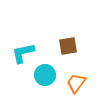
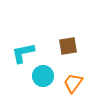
cyan circle: moved 2 px left, 1 px down
orange trapezoid: moved 3 px left
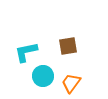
cyan L-shape: moved 3 px right, 1 px up
orange trapezoid: moved 2 px left
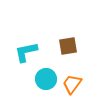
cyan circle: moved 3 px right, 3 px down
orange trapezoid: moved 1 px right, 1 px down
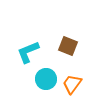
brown square: rotated 30 degrees clockwise
cyan L-shape: moved 2 px right; rotated 10 degrees counterclockwise
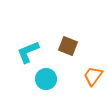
orange trapezoid: moved 21 px right, 8 px up
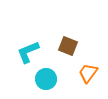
orange trapezoid: moved 5 px left, 3 px up
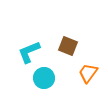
cyan L-shape: moved 1 px right
cyan circle: moved 2 px left, 1 px up
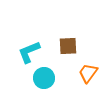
brown square: rotated 24 degrees counterclockwise
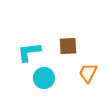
cyan L-shape: rotated 15 degrees clockwise
orange trapezoid: rotated 10 degrees counterclockwise
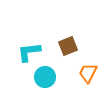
brown square: rotated 18 degrees counterclockwise
cyan circle: moved 1 px right, 1 px up
